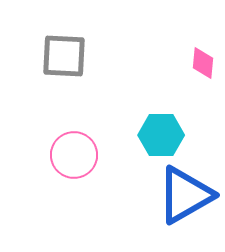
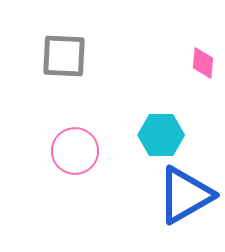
pink circle: moved 1 px right, 4 px up
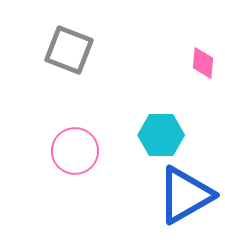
gray square: moved 5 px right, 6 px up; rotated 18 degrees clockwise
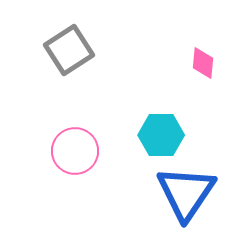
gray square: rotated 36 degrees clockwise
blue triangle: moved 1 px right, 2 px up; rotated 26 degrees counterclockwise
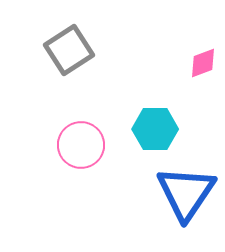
pink diamond: rotated 64 degrees clockwise
cyan hexagon: moved 6 px left, 6 px up
pink circle: moved 6 px right, 6 px up
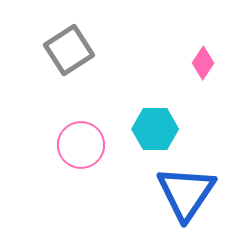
pink diamond: rotated 36 degrees counterclockwise
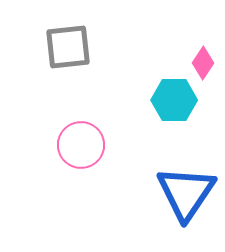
gray square: moved 1 px left, 3 px up; rotated 27 degrees clockwise
cyan hexagon: moved 19 px right, 29 px up
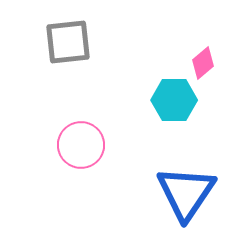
gray square: moved 5 px up
pink diamond: rotated 16 degrees clockwise
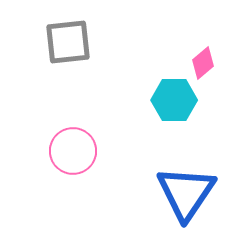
pink circle: moved 8 px left, 6 px down
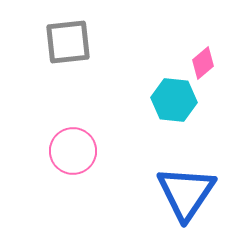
cyan hexagon: rotated 6 degrees clockwise
